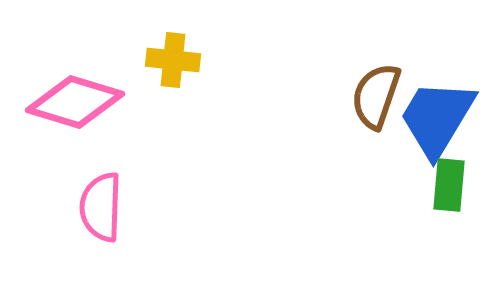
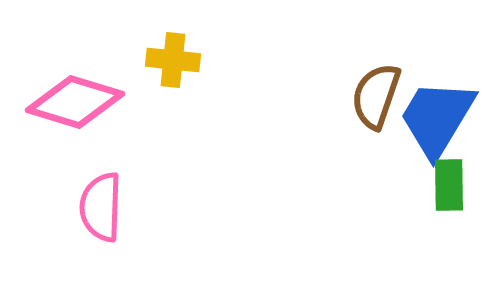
green rectangle: rotated 6 degrees counterclockwise
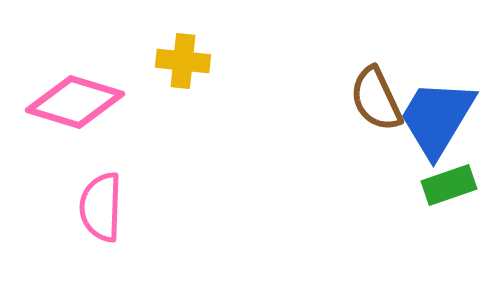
yellow cross: moved 10 px right, 1 px down
brown semicircle: moved 3 px down; rotated 44 degrees counterclockwise
green rectangle: rotated 72 degrees clockwise
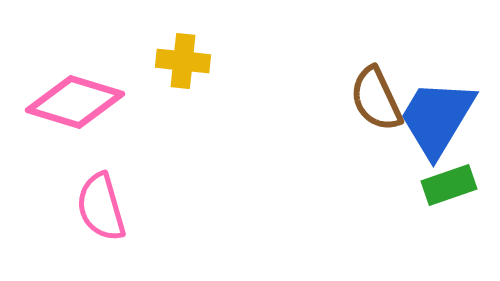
pink semicircle: rotated 18 degrees counterclockwise
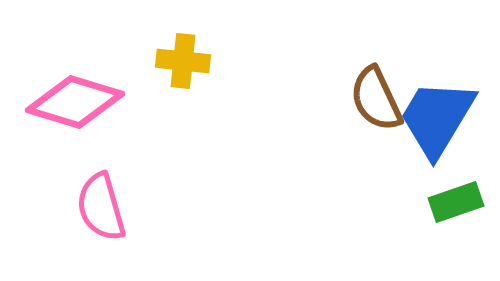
green rectangle: moved 7 px right, 17 px down
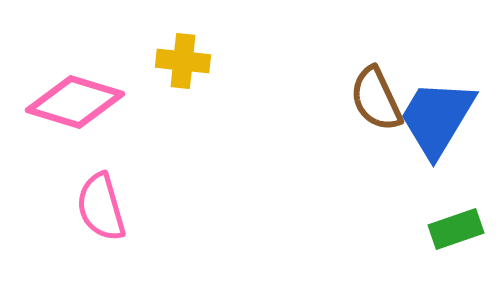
green rectangle: moved 27 px down
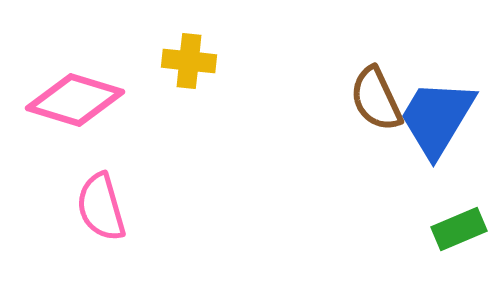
yellow cross: moved 6 px right
pink diamond: moved 2 px up
green rectangle: moved 3 px right; rotated 4 degrees counterclockwise
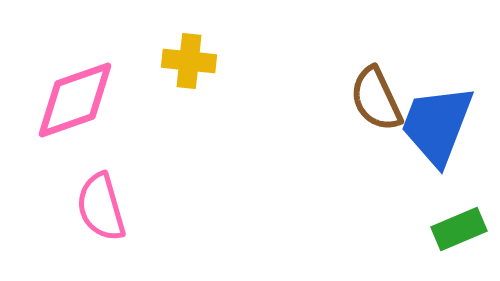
pink diamond: rotated 36 degrees counterclockwise
blue trapezoid: moved 7 px down; rotated 10 degrees counterclockwise
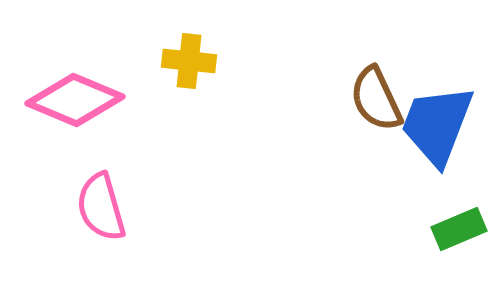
pink diamond: rotated 42 degrees clockwise
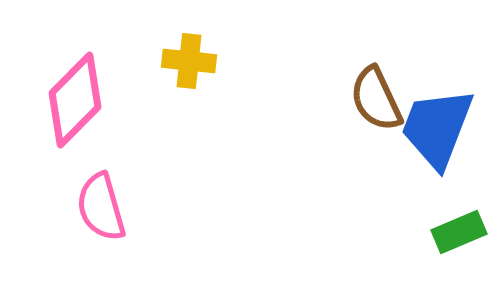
pink diamond: rotated 68 degrees counterclockwise
blue trapezoid: moved 3 px down
green rectangle: moved 3 px down
